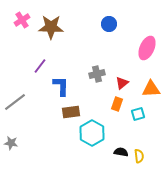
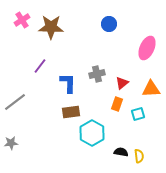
blue L-shape: moved 7 px right, 3 px up
gray star: rotated 16 degrees counterclockwise
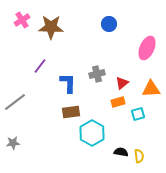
orange rectangle: moved 1 px right, 2 px up; rotated 56 degrees clockwise
gray star: moved 2 px right
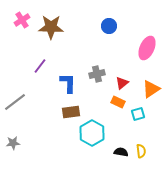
blue circle: moved 2 px down
orange triangle: rotated 30 degrees counterclockwise
orange rectangle: rotated 40 degrees clockwise
yellow semicircle: moved 2 px right, 5 px up
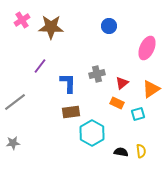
orange rectangle: moved 1 px left, 1 px down
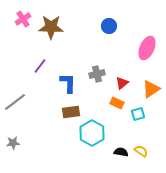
pink cross: moved 1 px right, 1 px up
yellow semicircle: rotated 48 degrees counterclockwise
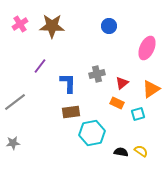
pink cross: moved 3 px left, 5 px down
brown star: moved 1 px right, 1 px up
cyan hexagon: rotated 20 degrees clockwise
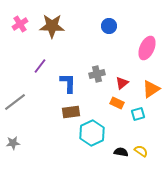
cyan hexagon: rotated 15 degrees counterclockwise
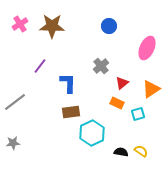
gray cross: moved 4 px right, 8 px up; rotated 28 degrees counterclockwise
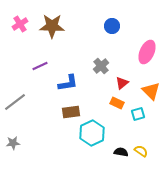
blue circle: moved 3 px right
pink ellipse: moved 4 px down
purple line: rotated 28 degrees clockwise
blue L-shape: rotated 80 degrees clockwise
orange triangle: moved 2 px down; rotated 42 degrees counterclockwise
